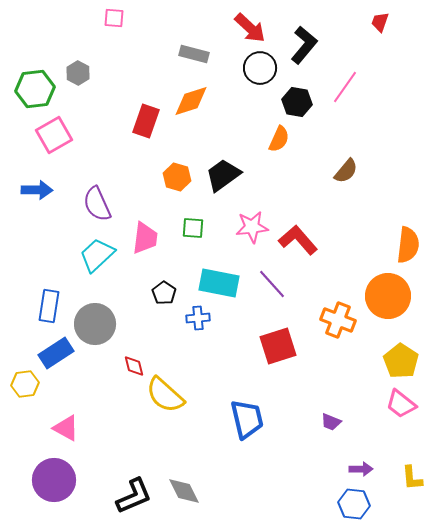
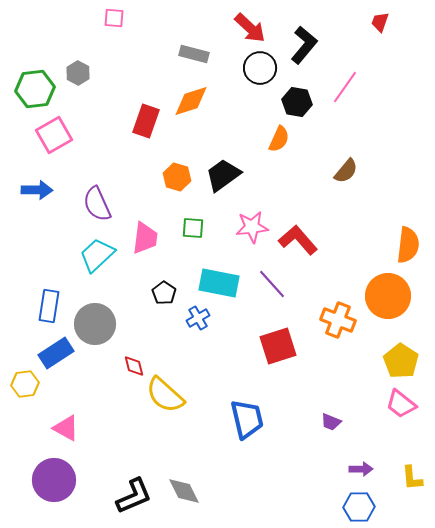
blue cross at (198, 318): rotated 25 degrees counterclockwise
blue hexagon at (354, 504): moved 5 px right, 3 px down; rotated 8 degrees counterclockwise
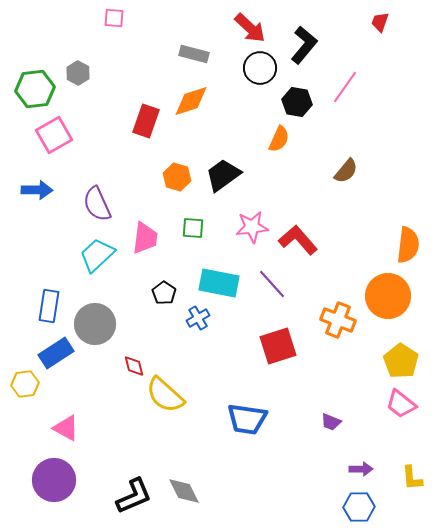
blue trapezoid at (247, 419): rotated 111 degrees clockwise
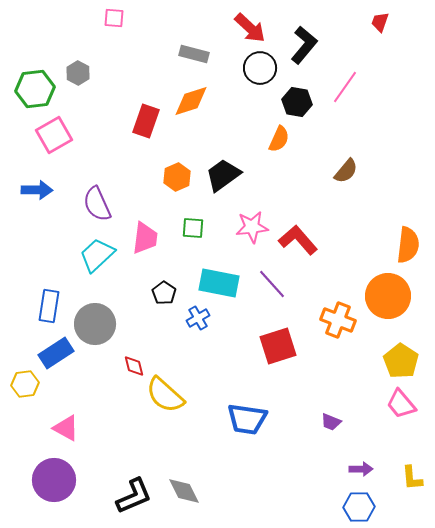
orange hexagon at (177, 177): rotated 20 degrees clockwise
pink trapezoid at (401, 404): rotated 12 degrees clockwise
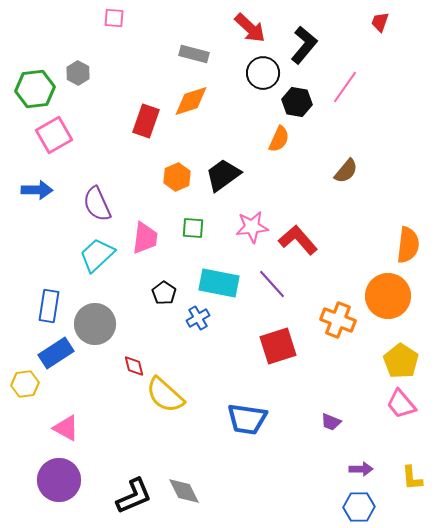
black circle at (260, 68): moved 3 px right, 5 px down
purple circle at (54, 480): moved 5 px right
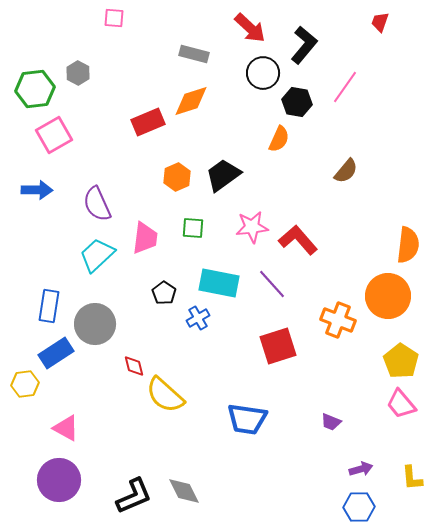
red rectangle at (146, 121): moved 2 px right, 1 px down; rotated 48 degrees clockwise
purple arrow at (361, 469): rotated 15 degrees counterclockwise
